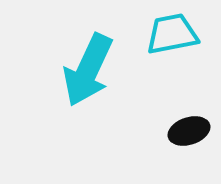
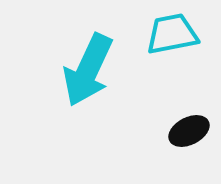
black ellipse: rotated 9 degrees counterclockwise
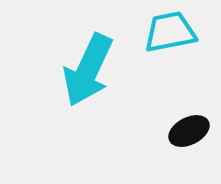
cyan trapezoid: moved 2 px left, 2 px up
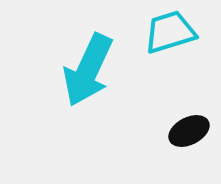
cyan trapezoid: rotated 6 degrees counterclockwise
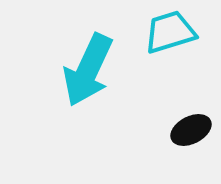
black ellipse: moved 2 px right, 1 px up
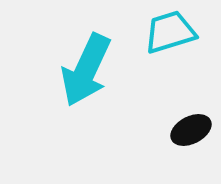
cyan arrow: moved 2 px left
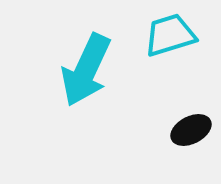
cyan trapezoid: moved 3 px down
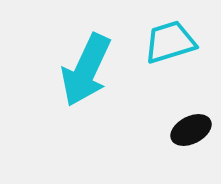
cyan trapezoid: moved 7 px down
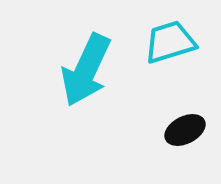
black ellipse: moved 6 px left
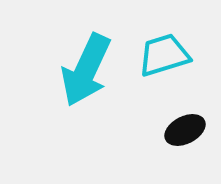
cyan trapezoid: moved 6 px left, 13 px down
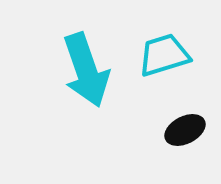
cyan arrow: rotated 44 degrees counterclockwise
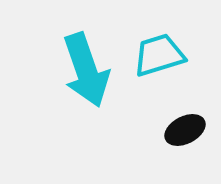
cyan trapezoid: moved 5 px left
